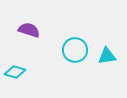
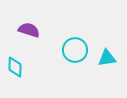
cyan triangle: moved 2 px down
cyan diamond: moved 5 px up; rotated 75 degrees clockwise
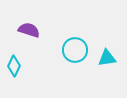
cyan diamond: moved 1 px left, 1 px up; rotated 25 degrees clockwise
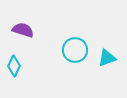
purple semicircle: moved 6 px left
cyan triangle: rotated 12 degrees counterclockwise
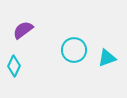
purple semicircle: rotated 55 degrees counterclockwise
cyan circle: moved 1 px left
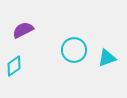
purple semicircle: rotated 10 degrees clockwise
cyan diamond: rotated 30 degrees clockwise
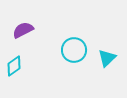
cyan triangle: rotated 24 degrees counterclockwise
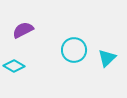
cyan diamond: rotated 65 degrees clockwise
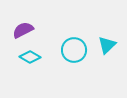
cyan triangle: moved 13 px up
cyan diamond: moved 16 px right, 9 px up
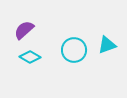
purple semicircle: moved 1 px right; rotated 15 degrees counterclockwise
cyan triangle: rotated 24 degrees clockwise
